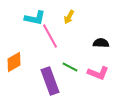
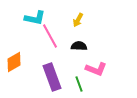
yellow arrow: moved 9 px right, 3 px down
black semicircle: moved 22 px left, 3 px down
green line: moved 9 px right, 17 px down; rotated 42 degrees clockwise
pink L-shape: moved 2 px left, 4 px up
purple rectangle: moved 2 px right, 4 px up
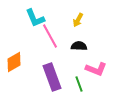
cyan L-shape: rotated 55 degrees clockwise
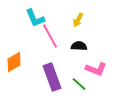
green line: rotated 28 degrees counterclockwise
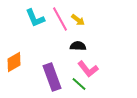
yellow arrow: rotated 80 degrees counterclockwise
pink line: moved 10 px right, 17 px up
black semicircle: moved 1 px left
pink L-shape: moved 8 px left; rotated 30 degrees clockwise
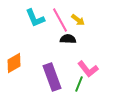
pink line: moved 1 px down
black semicircle: moved 10 px left, 7 px up
orange diamond: moved 1 px down
green line: rotated 70 degrees clockwise
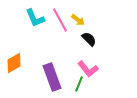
black semicircle: moved 21 px right; rotated 42 degrees clockwise
